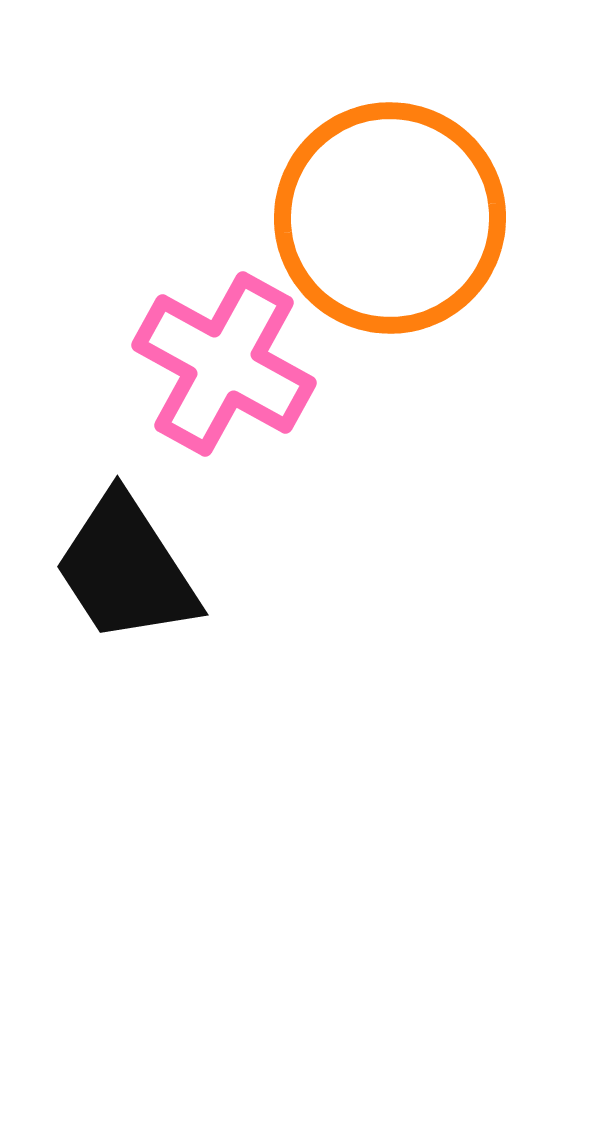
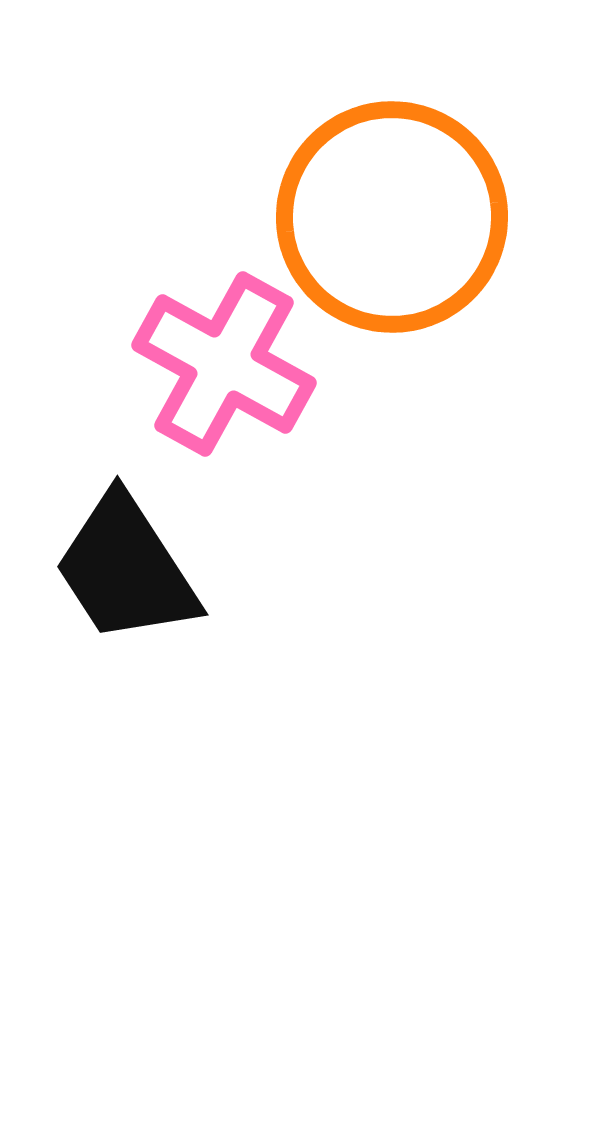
orange circle: moved 2 px right, 1 px up
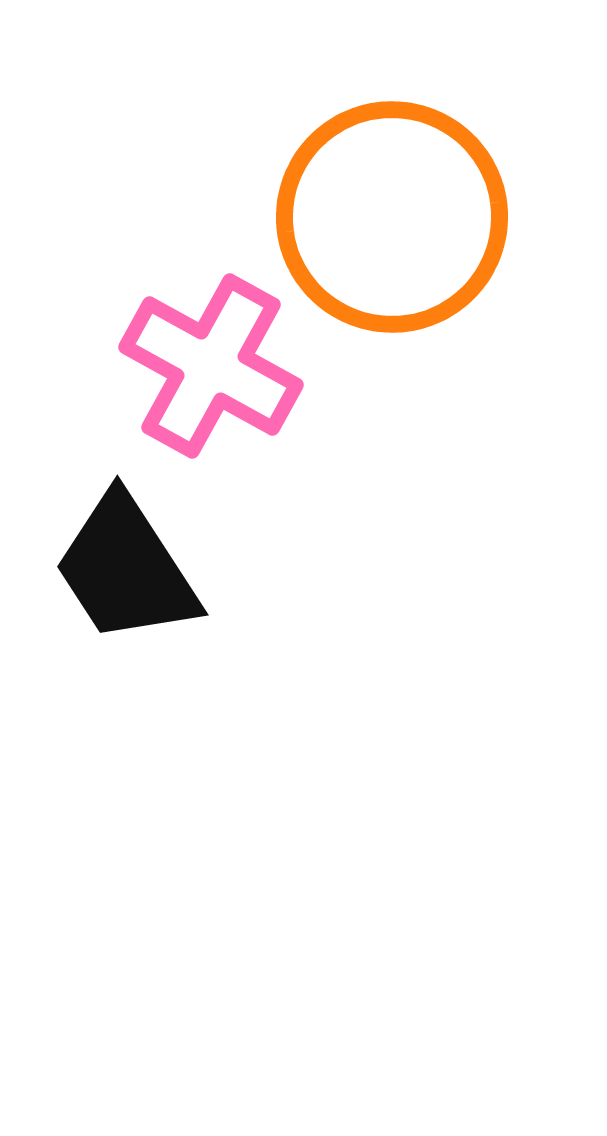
pink cross: moved 13 px left, 2 px down
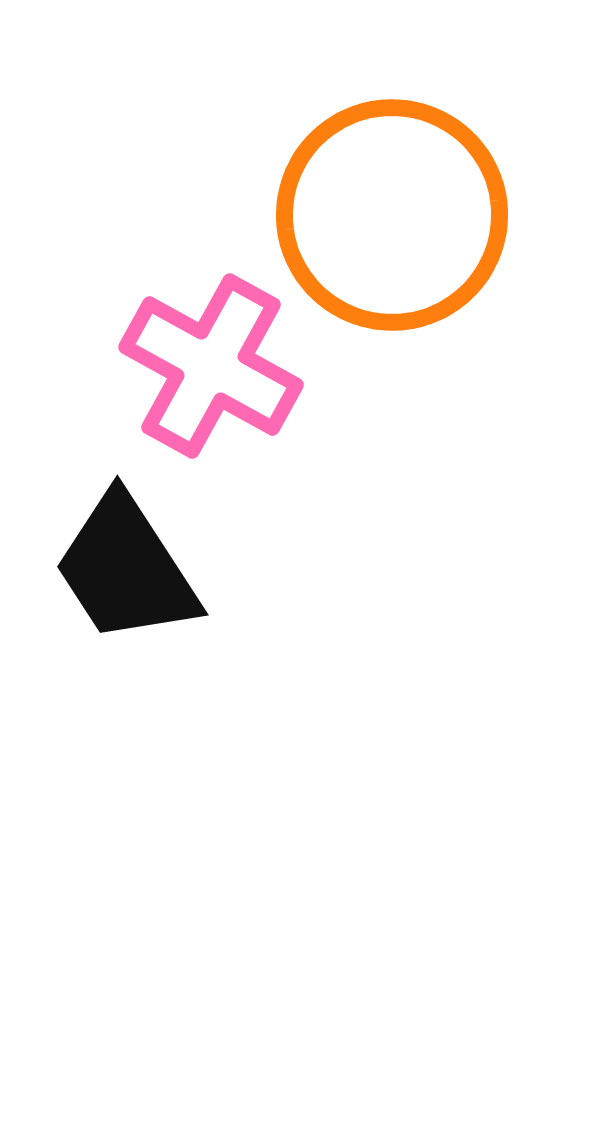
orange circle: moved 2 px up
